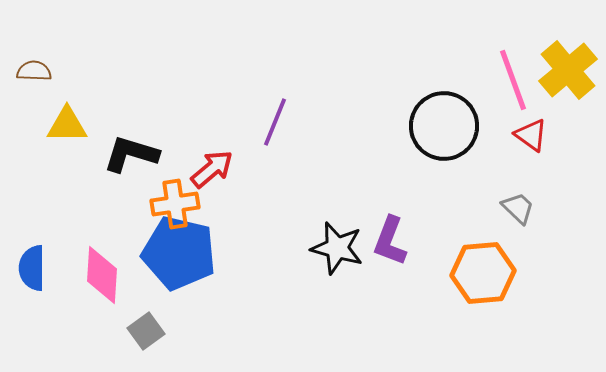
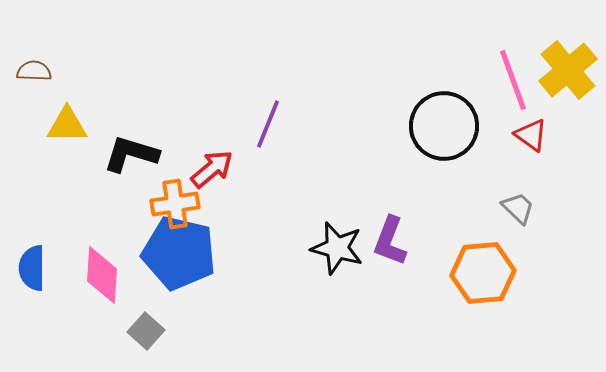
purple line: moved 7 px left, 2 px down
gray square: rotated 12 degrees counterclockwise
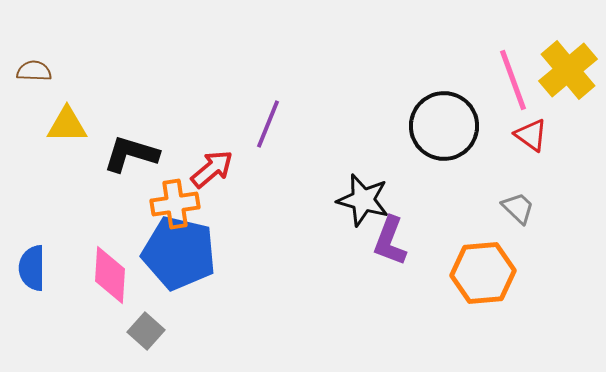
black star: moved 26 px right, 48 px up
pink diamond: moved 8 px right
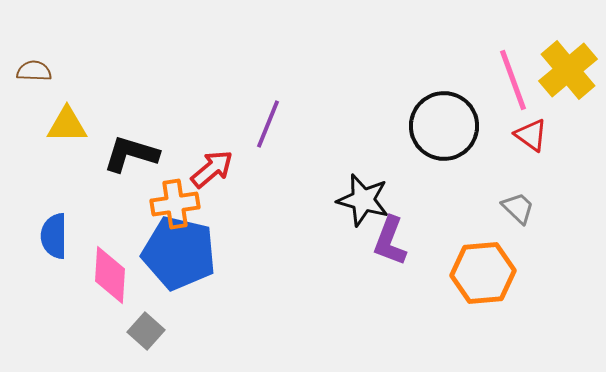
blue semicircle: moved 22 px right, 32 px up
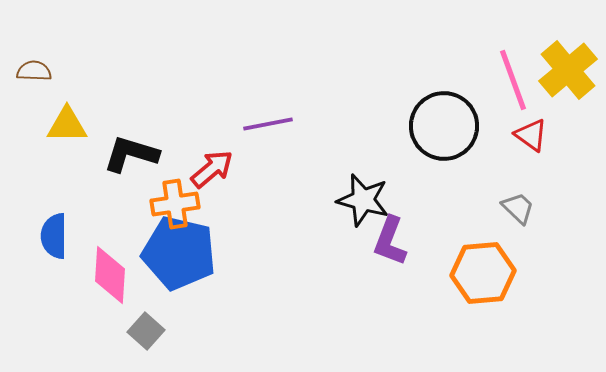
purple line: rotated 57 degrees clockwise
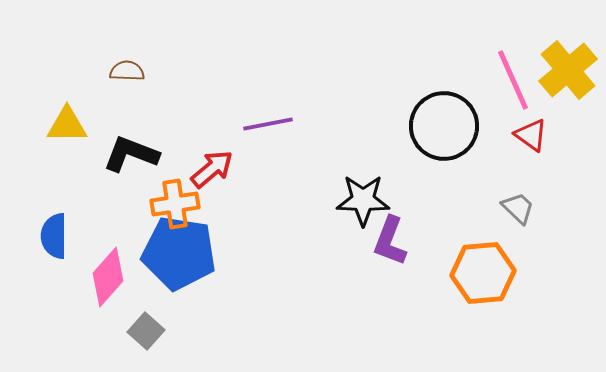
brown semicircle: moved 93 px right
pink line: rotated 4 degrees counterclockwise
black L-shape: rotated 4 degrees clockwise
black star: rotated 14 degrees counterclockwise
blue pentagon: rotated 4 degrees counterclockwise
pink diamond: moved 2 px left, 2 px down; rotated 38 degrees clockwise
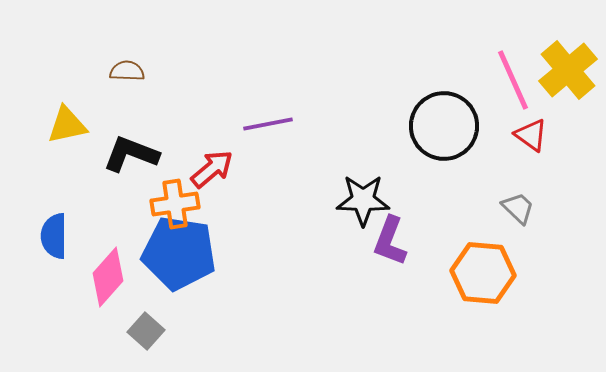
yellow triangle: rotated 12 degrees counterclockwise
orange hexagon: rotated 10 degrees clockwise
